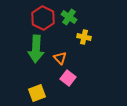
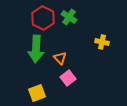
yellow cross: moved 18 px right, 5 px down
pink square: rotated 14 degrees clockwise
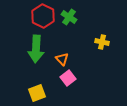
red hexagon: moved 2 px up
orange triangle: moved 2 px right, 1 px down
